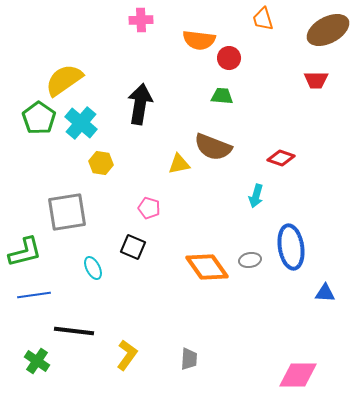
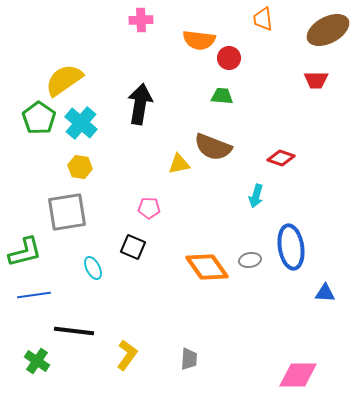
orange trapezoid: rotated 10 degrees clockwise
yellow hexagon: moved 21 px left, 4 px down
pink pentagon: rotated 15 degrees counterclockwise
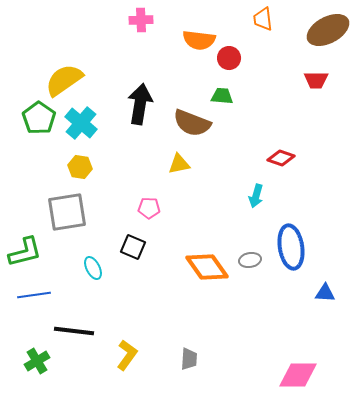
brown semicircle: moved 21 px left, 24 px up
green cross: rotated 25 degrees clockwise
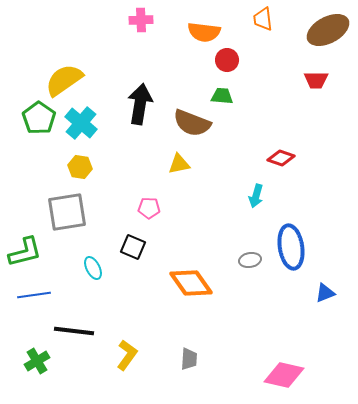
orange semicircle: moved 5 px right, 8 px up
red circle: moved 2 px left, 2 px down
orange diamond: moved 16 px left, 16 px down
blue triangle: rotated 25 degrees counterclockwise
pink diamond: moved 14 px left; rotated 12 degrees clockwise
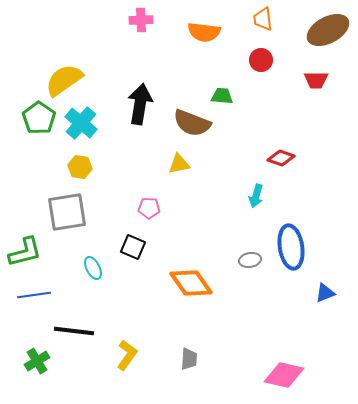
red circle: moved 34 px right
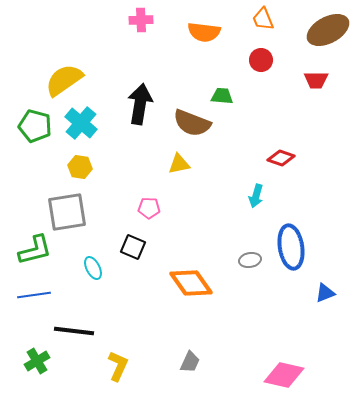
orange trapezoid: rotated 15 degrees counterclockwise
green pentagon: moved 4 px left, 8 px down; rotated 20 degrees counterclockwise
green L-shape: moved 10 px right, 2 px up
yellow L-shape: moved 9 px left, 11 px down; rotated 12 degrees counterclockwise
gray trapezoid: moved 1 px right, 3 px down; rotated 20 degrees clockwise
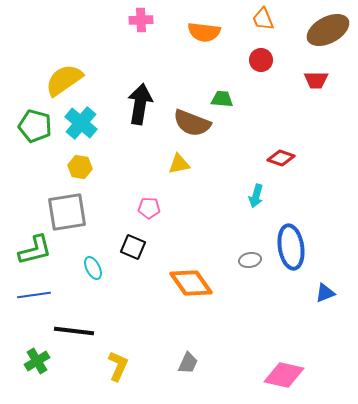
green trapezoid: moved 3 px down
gray trapezoid: moved 2 px left, 1 px down
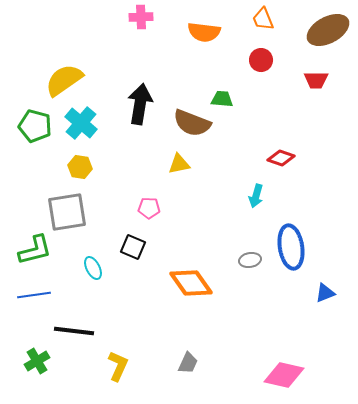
pink cross: moved 3 px up
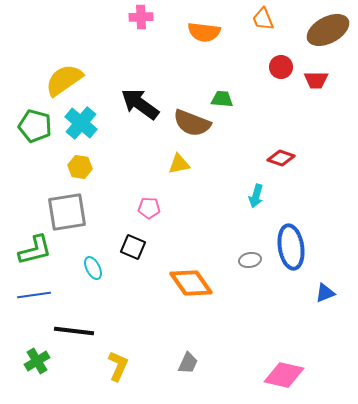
red circle: moved 20 px right, 7 px down
black arrow: rotated 63 degrees counterclockwise
